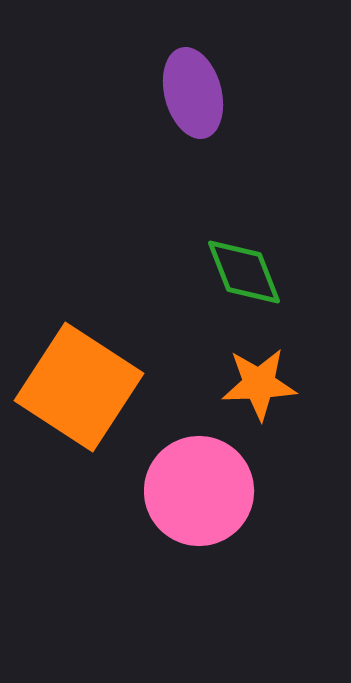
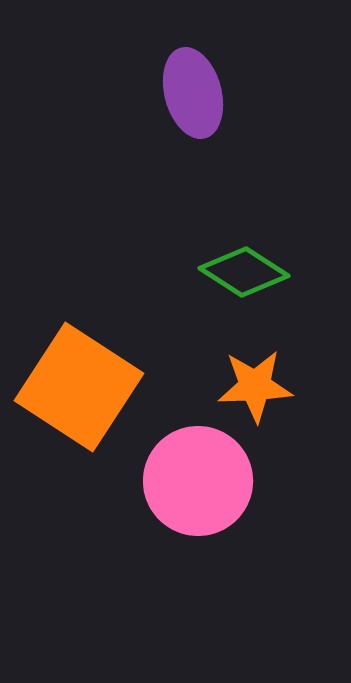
green diamond: rotated 36 degrees counterclockwise
orange star: moved 4 px left, 2 px down
pink circle: moved 1 px left, 10 px up
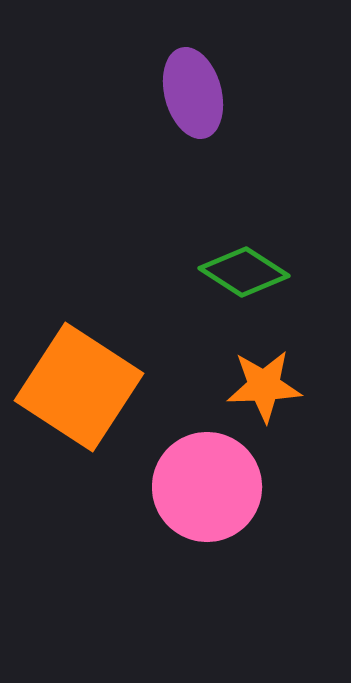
orange star: moved 9 px right
pink circle: moved 9 px right, 6 px down
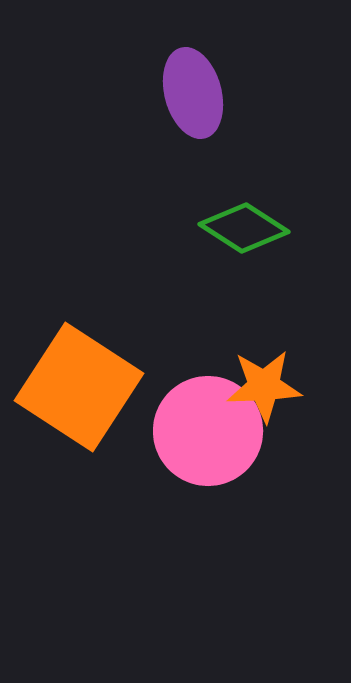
green diamond: moved 44 px up
pink circle: moved 1 px right, 56 px up
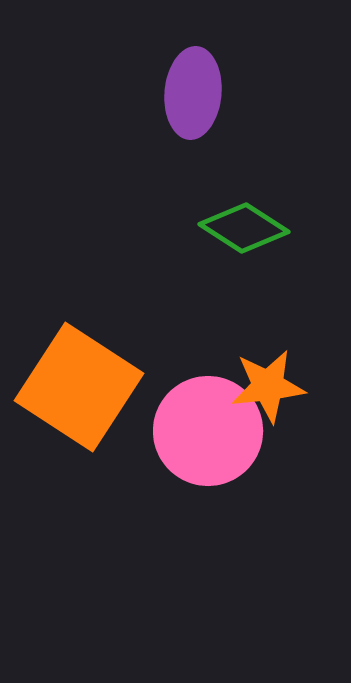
purple ellipse: rotated 20 degrees clockwise
orange star: moved 4 px right; rotated 4 degrees counterclockwise
